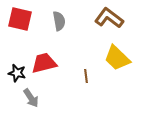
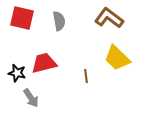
red square: moved 2 px right, 1 px up
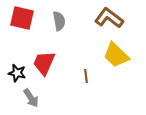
yellow trapezoid: moved 1 px left, 3 px up
red trapezoid: rotated 52 degrees counterclockwise
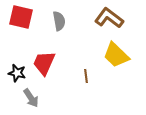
red square: moved 1 px left, 1 px up
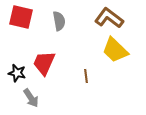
yellow trapezoid: moved 1 px left, 5 px up
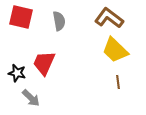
brown line: moved 32 px right, 6 px down
gray arrow: rotated 12 degrees counterclockwise
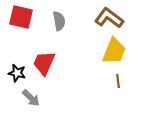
yellow trapezoid: moved 1 px left, 1 px down; rotated 112 degrees counterclockwise
brown line: moved 1 px up
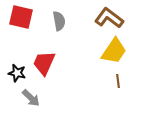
yellow trapezoid: rotated 12 degrees clockwise
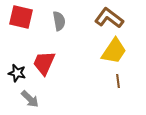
gray arrow: moved 1 px left, 1 px down
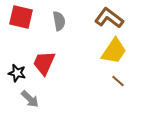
brown line: rotated 40 degrees counterclockwise
